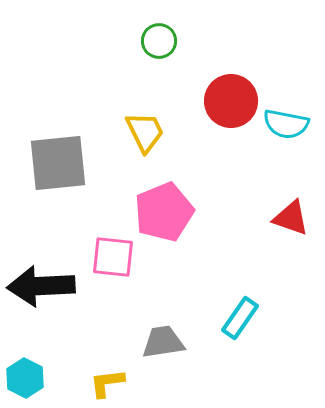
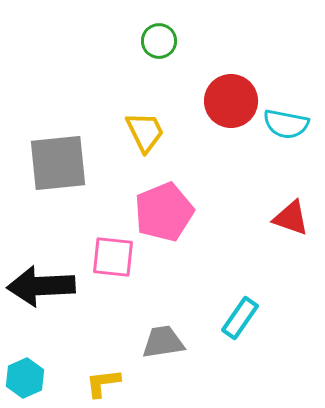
cyan hexagon: rotated 9 degrees clockwise
yellow L-shape: moved 4 px left
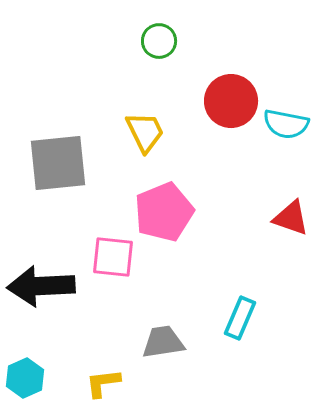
cyan rectangle: rotated 12 degrees counterclockwise
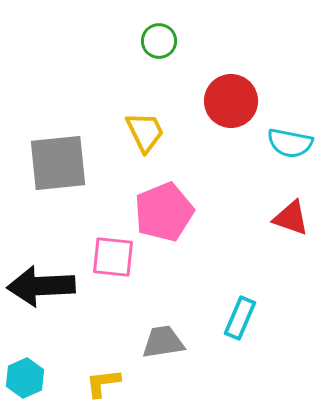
cyan semicircle: moved 4 px right, 19 px down
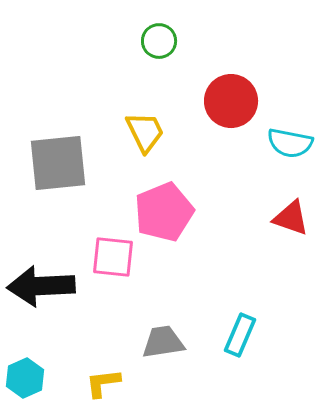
cyan rectangle: moved 17 px down
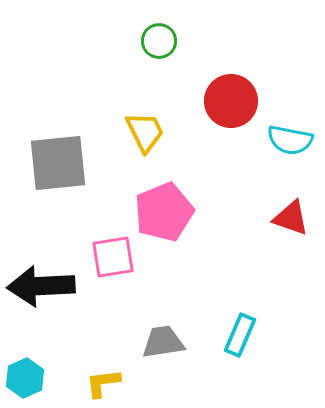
cyan semicircle: moved 3 px up
pink square: rotated 15 degrees counterclockwise
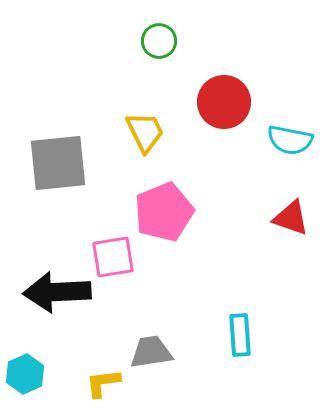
red circle: moved 7 px left, 1 px down
black arrow: moved 16 px right, 6 px down
cyan rectangle: rotated 27 degrees counterclockwise
gray trapezoid: moved 12 px left, 10 px down
cyan hexagon: moved 4 px up
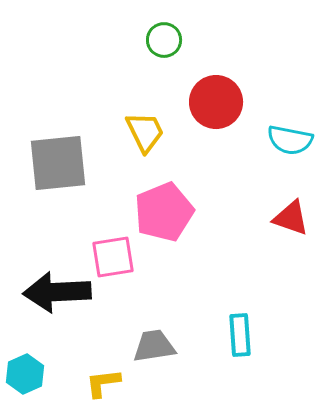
green circle: moved 5 px right, 1 px up
red circle: moved 8 px left
gray trapezoid: moved 3 px right, 6 px up
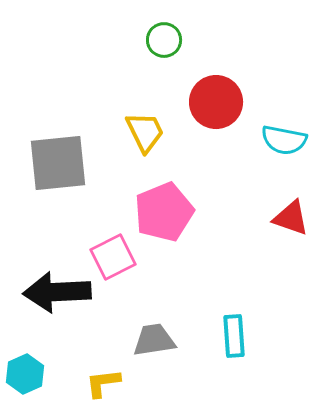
cyan semicircle: moved 6 px left
pink square: rotated 18 degrees counterclockwise
cyan rectangle: moved 6 px left, 1 px down
gray trapezoid: moved 6 px up
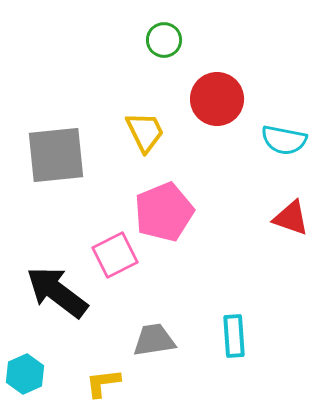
red circle: moved 1 px right, 3 px up
gray square: moved 2 px left, 8 px up
pink square: moved 2 px right, 2 px up
black arrow: rotated 40 degrees clockwise
